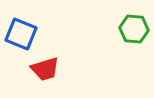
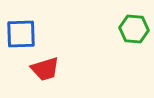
blue square: rotated 24 degrees counterclockwise
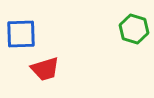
green hexagon: rotated 12 degrees clockwise
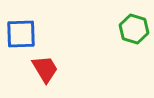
red trapezoid: rotated 104 degrees counterclockwise
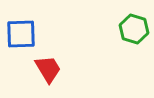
red trapezoid: moved 3 px right
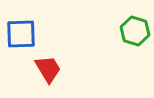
green hexagon: moved 1 px right, 2 px down
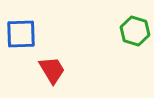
red trapezoid: moved 4 px right, 1 px down
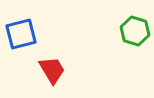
blue square: rotated 12 degrees counterclockwise
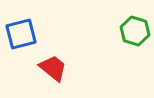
red trapezoid: moved 1 px right, 2 px up; rotated 20 degrees counterclockwise
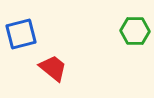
green hexagon: rotated 16 degrees counterclockwise
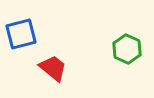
green hexagon: moved 8 px left, 18 px down; rotated 24 degrees clockwise
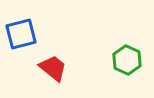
green hexagon: moved 11 px down
